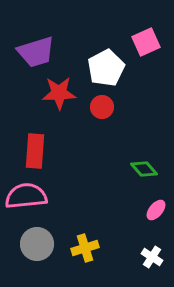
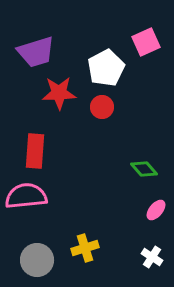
gray circle: moved 16 px down
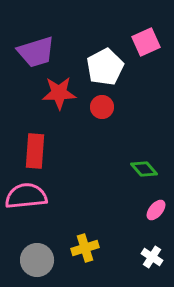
white pentagon: moved 1 px left, 1 px up
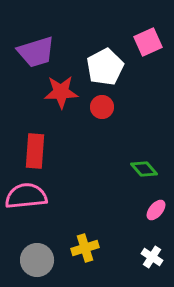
pink square: moved 2 px right
red star: moved 2 px right, 1 px up
